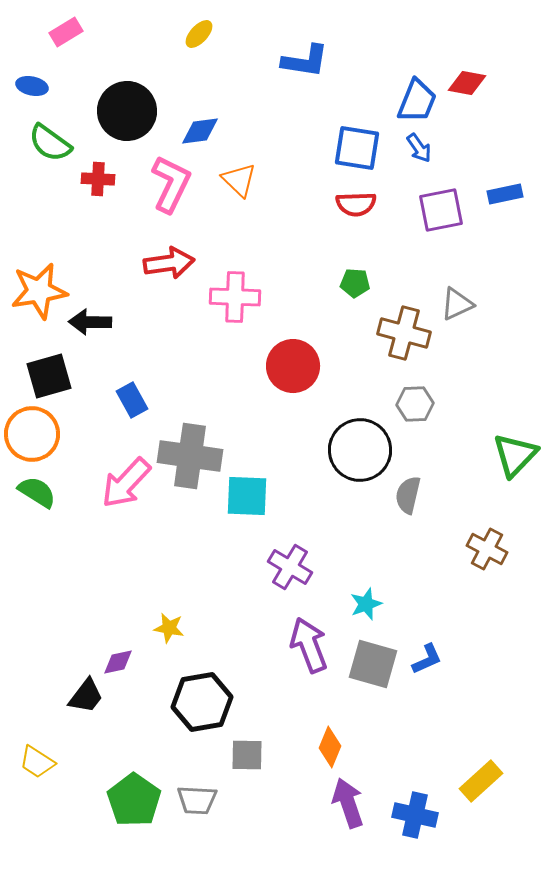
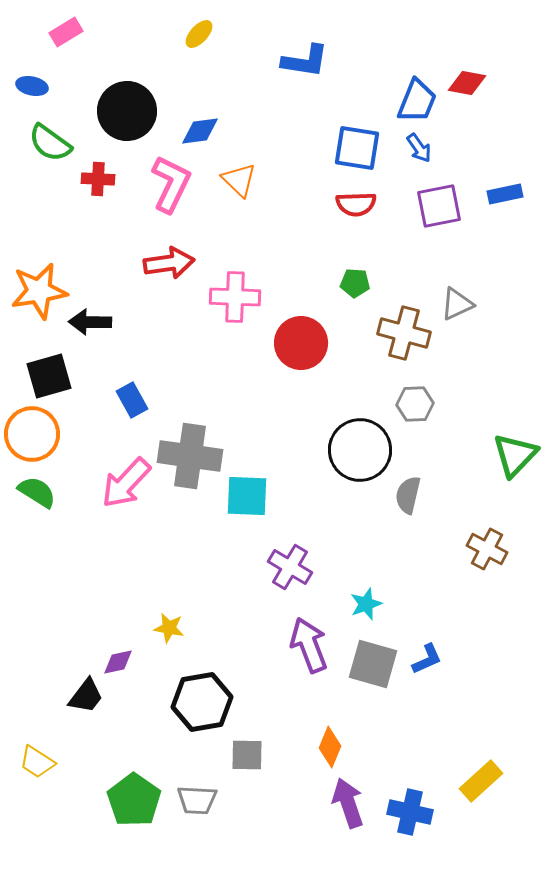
purple square at (441, 210): moved 2 px left, 4 px up
red circle at (293, 366): moved 8 px right, 23 px up
blue cross at (415, 815): moved 5 px left, 3 px up
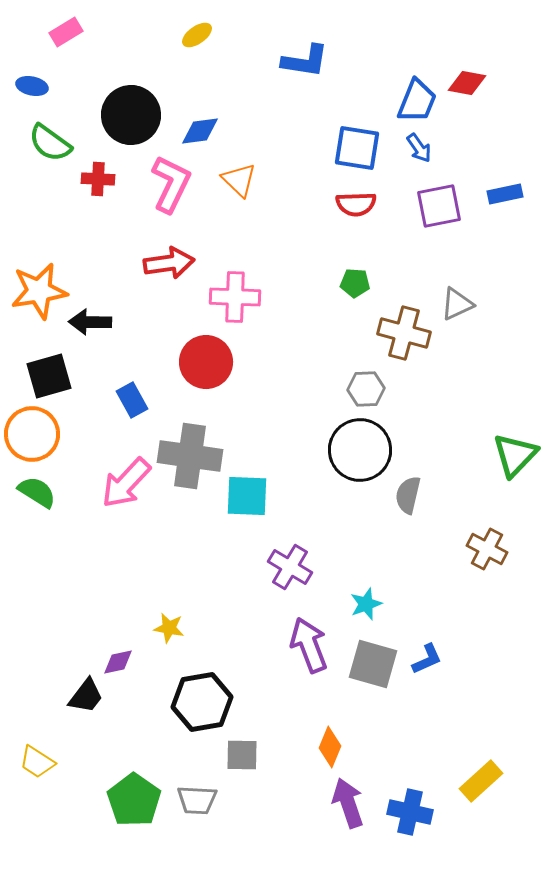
yellow ellipse at (199, 34): moved 2 px left, 1 px down; rotated 12 degrees clockwise
black circle at (127, 111): moved 4 px right, 4 px down
red circle at (301, 343): moved 95 px left, 19 px down
gray hexagon at (415, 404): moved 49 px left, 15 px up
gray square at (247, 755): moved 5 px left
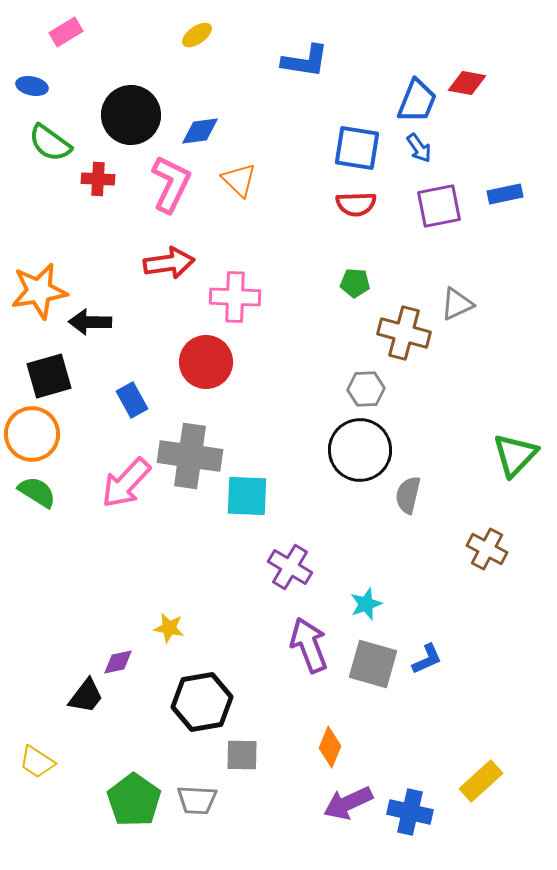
purple arrow at (348, 803): rotated 96 degrees counterclockwise
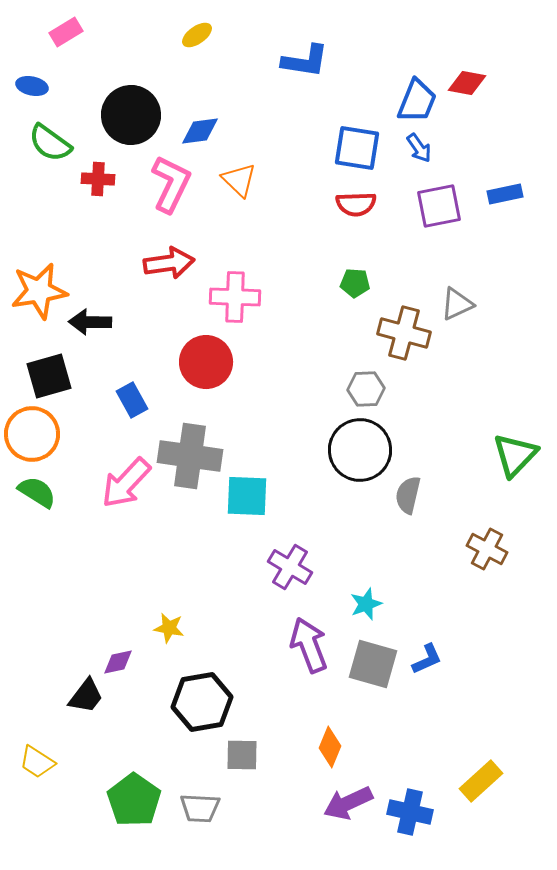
gray trapezoid at (197, 800): moved 3 px right, 8 px down
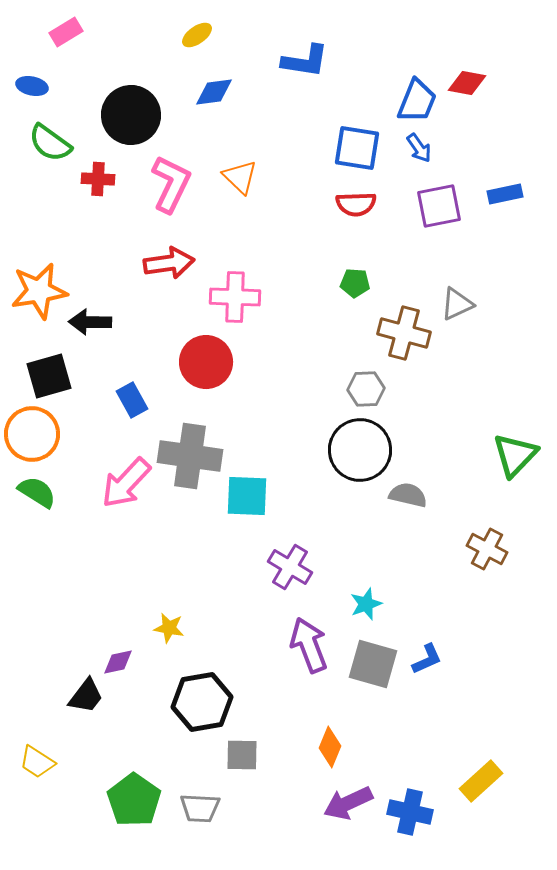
blue diamond at (200, 131): moved 14 px right, 39 px up
orange triangle at (239, 180): moved 1 px right, 3 px up
gray semicircle at (408, 495): rotated 90 degrees clockwise
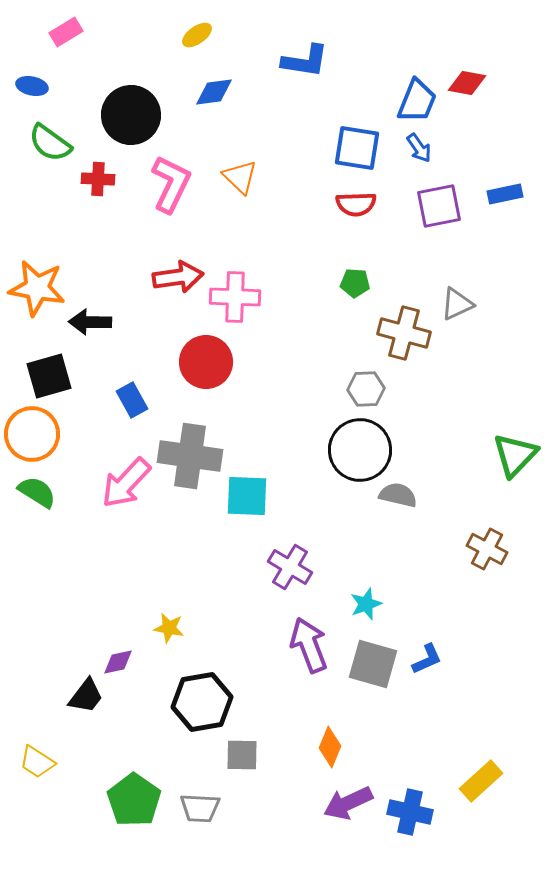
red arrow at (169, 263): moved 9 px right, 14 px down
orange star at (39, 291): moved 2 px left, 3 px up; rotated 20 degrees clockwise
gray semicircle at (408, 495): moved 10 px left
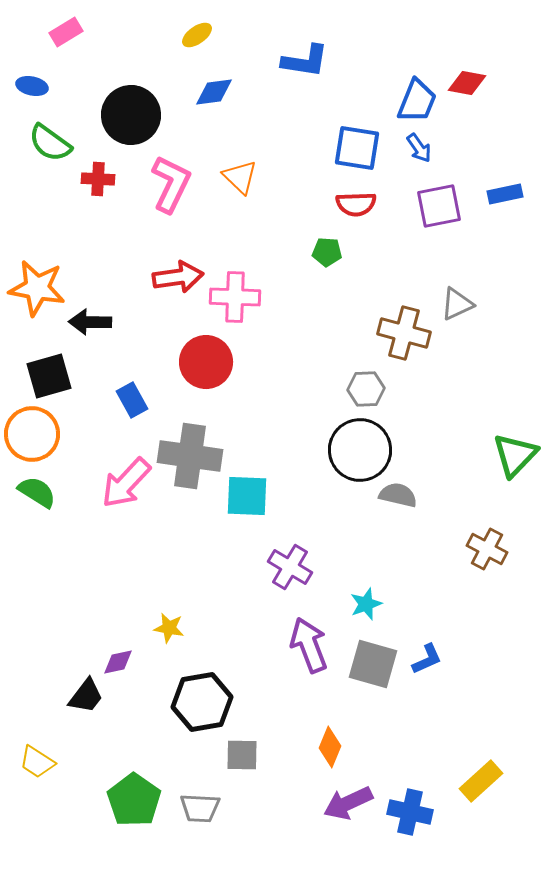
green pentagon at (355, 283): moved 28 px left, 31 px up
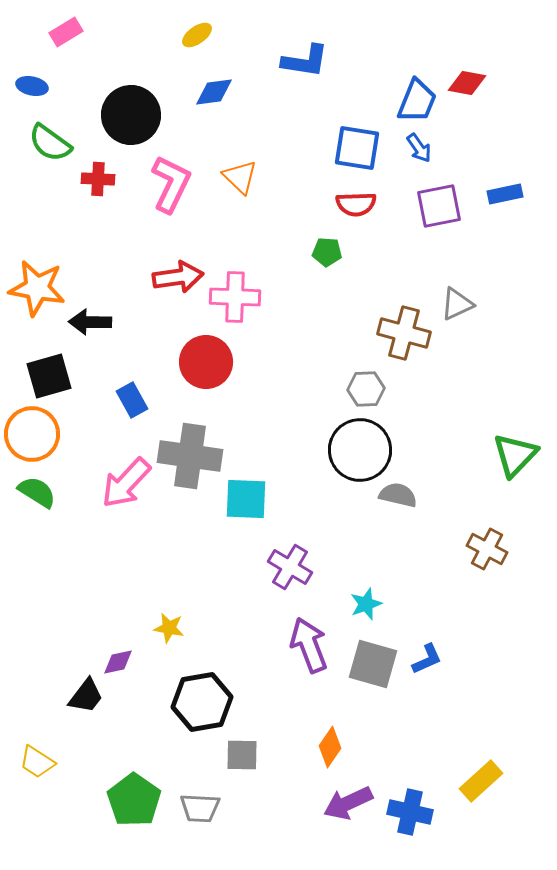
cyan square at (247, 496): moved 1 px left, 3 px down
orange diamond at (330, 747): rotated 12 degrees clockwise
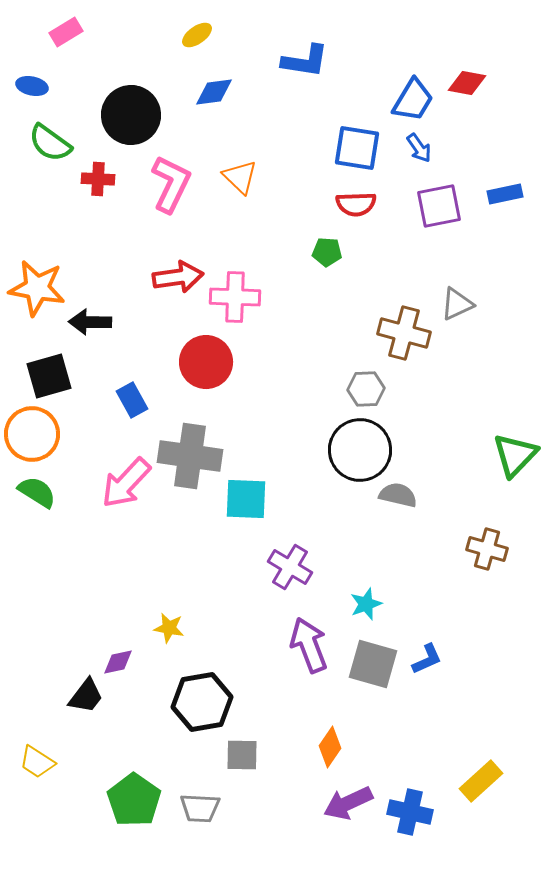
blue trapezoid at (417, 101): moved 4 px left, 1 px up; rotated 9 degrees clockwise
brown cross at (487, 549): rotated 12 degrees counterclockwise
